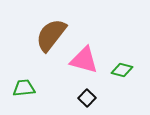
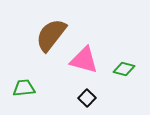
green diamond: moved 2 px right, 1 px up
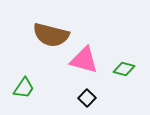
brown semicircle: rotated 114 degrees counterclockwise
green trapezoid: rotated 130 degrees clockwise
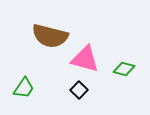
brown semicircle: moved 1 px left, 1 px down
pink triangle: moved 1 px right, 1 px up
black square: moved 8 px left, 8 px up
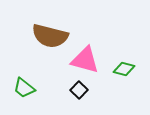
pink triangle: moved 1 px down
green trapezoid: rotated 95 degrees clockwise
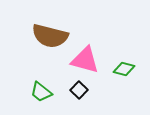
green trapezoid: moved 17 px right, 4 px down
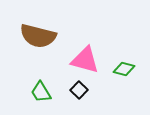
brown semicircle: moved 12 px left
green trapezoid: rotated 20 degrees clockwise
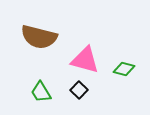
brown semicircle: moved 1 px right, 1 px down
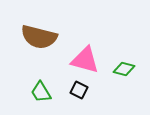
black square: rotated 18 degrees counterclockwise
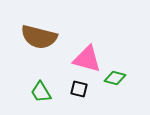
pink triangle: moved 2 px right, 1 px up
green diamond: moved 9 px left, 9 px down
black square: moved 1 px up; rotated 12 degrees counterclockwise
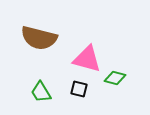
brown semicircle: moved 1 px down
